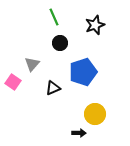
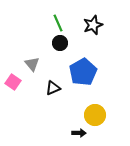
green line: moved 4 px right, 6 px down
black star: moved 2 px left
gray triangle: rotated 21 degrees counterclockwise
blue pentagon: rotated 12 degrees counterclockwise
yellow circle: moved 1 px down
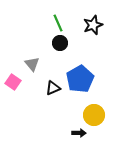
blue pentagon: moved 3 px left, 7 px down
yellow circle: moved 1 px left
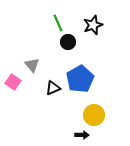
black circle: moved 8 px right, 1 px up
gray triangle: moved 1 px down
black arrow: moved 3 px right, 2 px down
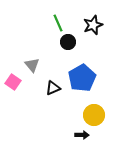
blue pentagon: moved 2 px right, 1 px up
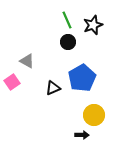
green line: moved 9 px right, 3 px up
gray triangle: moved 5 px left, 4 px up; rotated 21 degrees counterclockwise
pink square: moved 1 px left; rotated 21 degrees clockwise
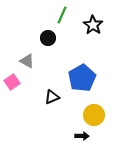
green line: moved 5 px left, 5 px up; rotated 48 degrees clockwise
black star: rotated 18 degrees counterclockwise
black circle: moved 20 px left, 4 px up
black triangle: moved 1 px left, 9 px down
black arrow: moved 1 px down
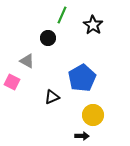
pink square: rotated 28 degrees counterclockwise
yellow circle: moved 1 px left
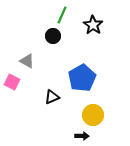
black circle: moved 5 px right, 2 px up
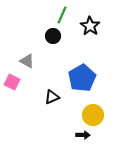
black star: moved 3 px left, 1 px down
black arrow: moved 1 px right, 1 px up
